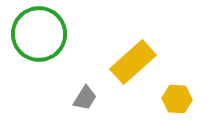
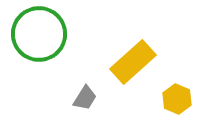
yellow hexagon: rotated 20 degrees clockwise
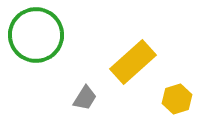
green circle: moved 3 px left, 1 px down
yellow hexagon: rotated 20 degrees clockwise
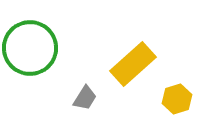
green circle: moved 6 px left, 13 px down
yellow rectangle: moved 2 px down
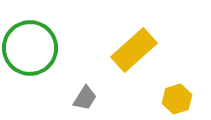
yellow rectangle: moved 1 px right, 14 px up
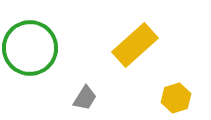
yellow rectangle: moved 1 px right, 5 px up
yellow hexagon: moved 1 px left, 1 px up
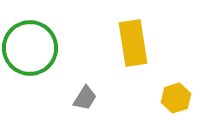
yellow rectangle: moved 2 px left, 2 px up; rotated 57 degrees counterclockwise
